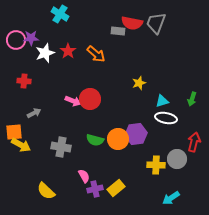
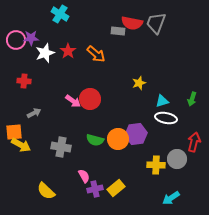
pink arrow: rotated 14 degrees clockwise
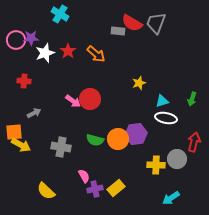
red semicircle: rotated 20 degrees clockwise
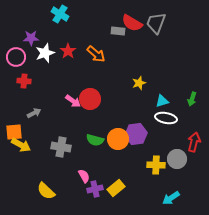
pink circle: moved 17 px down
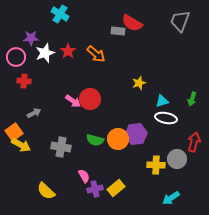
gray trapezoid: moved 24 px right, 2 px up
orange square: rotated 30 degrees counterclockwise
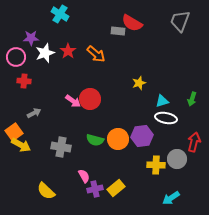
purple hexagon: moved 6 px right, 2 px down
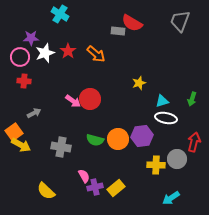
pink circle: moved 4 px right
purple cross: moved 2 px up
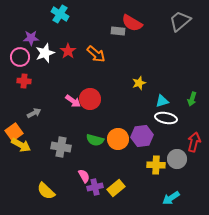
gray trapezoid: rotated 30 degrees clockwise
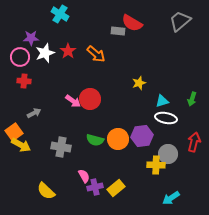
gray circle: moved 9 px left, 5 px up
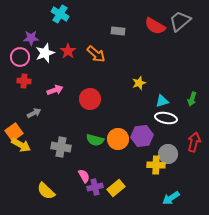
red semicircle: moved 23 px right, 3 px down
pink arrow: moved 18 px left, 11 px up; rotated 56 degrees counterclockwise
